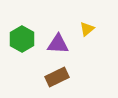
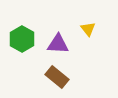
yellow triangle: moved 1 px right; rotated 28 degrees counterclockwise
brown rectangle: rotated 65 degrees clockwise
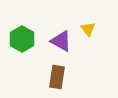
purple triangle: moved 3 px right, 3 px up; rotated 25 degrees clockwise
brown rectangle: rotated 60 degrees clockwise
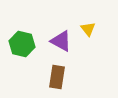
green hexagon: moved 5 px down; rotated 15 degrees counterclockwise
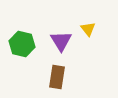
purple triangle: rotated 30 degrees clockwise
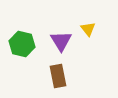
brown rectangle: moved 1 px right, 1 px up; rotated 20 degrees counterclockwise
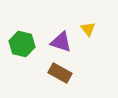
purple triangle: moved 1 px down; rotated 40 degrees counterclockwise
brown rectangle: moved 2 px right, 3 px up; rotated 50 degrees counterclockwise
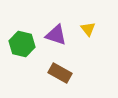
purple triangle: moved 5 px left, 7 px up
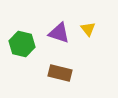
purple triangle: moved 3 px right, 2 px up
brown rectangle: rotated 15 degrees counterclockwise
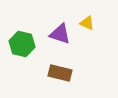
yellow triangle: moved 1 px left, 6 px up; rotated 28 degrees counterclockwise
purple triangle: moved 1 px right, 1 px down
